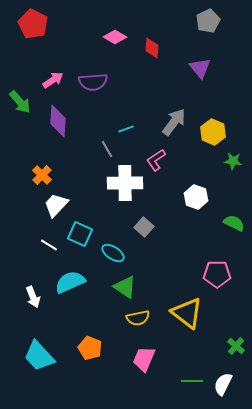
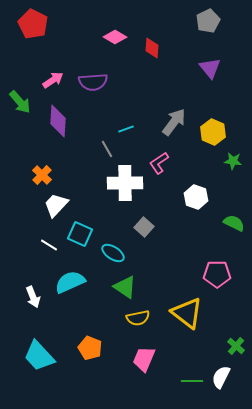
purple triangle: moved 10 px right
pink L-shape: moved 3 px right, 3 px down
white semicircle: moved 2 px left, 7 px up
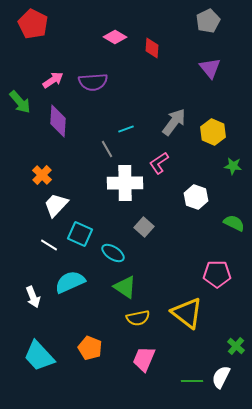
green star: moved 5 px down
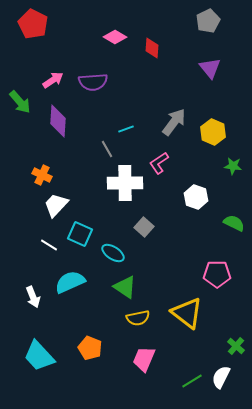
orange cross: rotated 18 degrees counterclockwise
green line: rotated 30 degrees counterclockwise
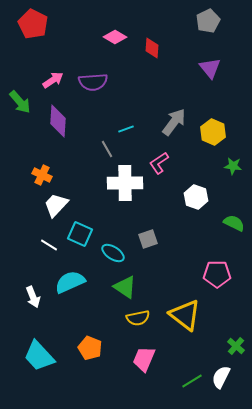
gray square: moved 4 px right, 12 px down; rotated 30 degrees clockwise
yellow triangle: moved 2 px left, 2 px down
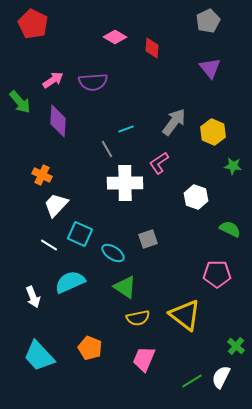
green semicircle: moved 4 px left, 6 px down
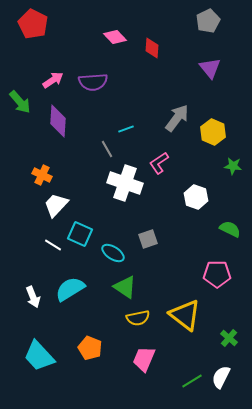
pink diamond: rotated 15 degrees clockwise
gray arrow: moved 3 px right, 4 px up
white cross: rotated 20 degrees clockwise
white line: moved 4 px right
cyan semicircle: moved 7 px down; rotated 8 degrees counterclockwise
green cross: moved 7 px left, 8 px up
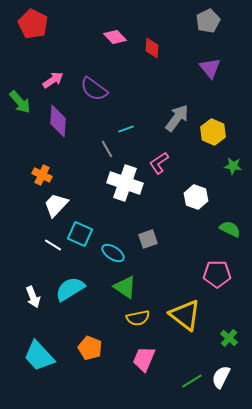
purple semicircle: moved 1 px right, 7 px down; rotated 40 degrees clockwise
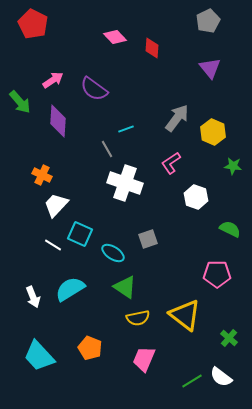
pink L-shape: moved 12 px right
white semicircle: rotated 80 degrees counterclockwise
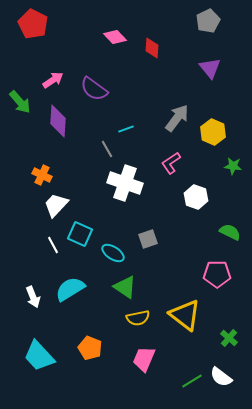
green semicircle: moved 3 px down
white line: rotated 30 degrees clockwise
